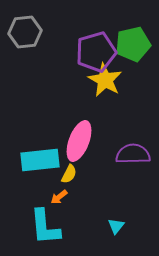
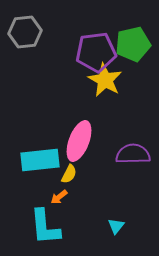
purple pentagon: rotated 9 degrees clockwise
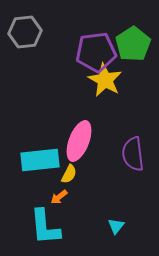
green pentagon: rotated 20 degrees counterclockwise
purple semicircle: rotated 96 degrees counterclockwise
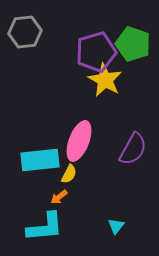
green pentagon: rotated 20 degrees counterclockwise
purple pentagon: rotated 9 degrees counterclockwise
purple semicircle: moved 5 px up; rotated 144 degrees counterclockwise
cyan L-shape: rotated 90 degrees counterclockwise
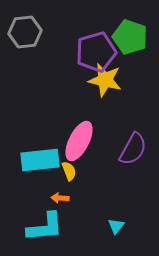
green pentagon: moved 3 px left, 7 px up
yellow star: rotated 16 degrees counterclockwise
pink ellipse: rotated 6 degrees clockwise
yellow semicircle: moved 3 px up; rotated 48 degrees counterclockwise
orange arrow: moved 1 px right, 1 px down; rotated 42 degrees clockwise
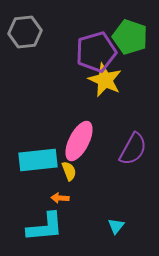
yellow star: rotated 12 degrees clockwise
cyan rectangle: moved 2 px left
